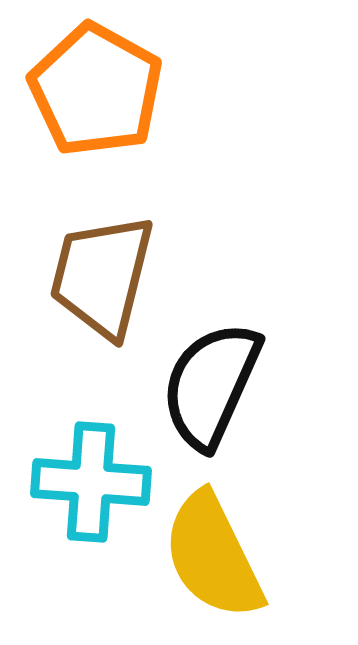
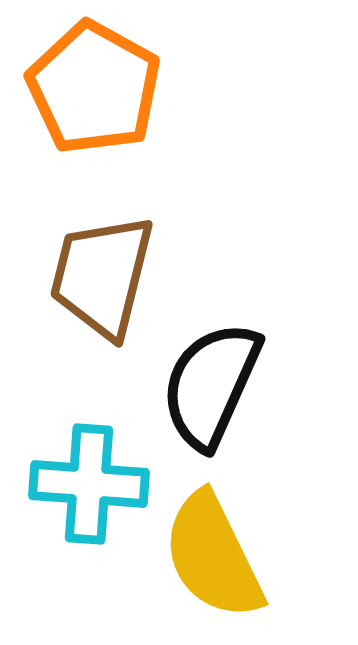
orange pentagon: moved 2 px left, 2 px up
cyan cross: moved 2 px left, 2 px down
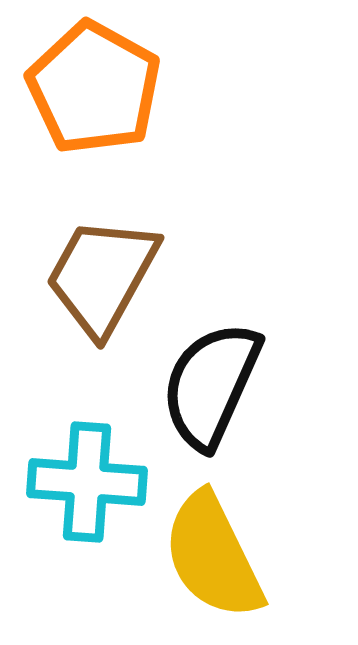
brown trapezoid: rotated 15 degrees clockwise
cyan cross: moved 2 px left, 2 px up
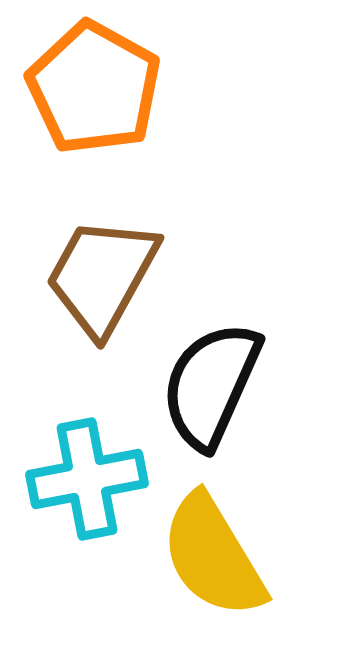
cyan cross: moved 3 px up; rotated 15 degrees counterclockwise
yellow semicircle: rotated 5 degrees counterclockwise
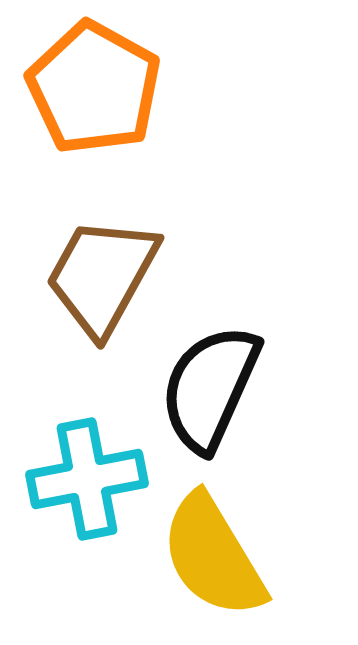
black semicircle: moved 1 px left, 3 px down
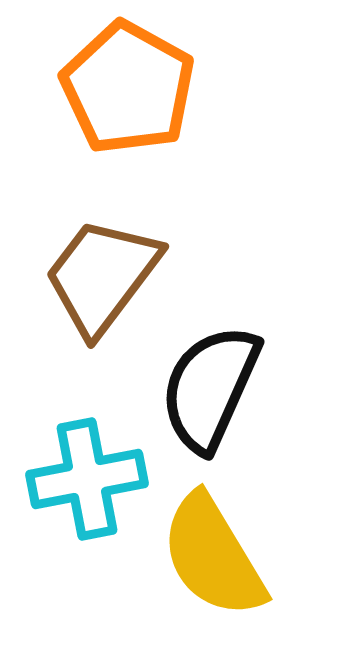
orange pentagon: moved 34 px right
brown trapezoid: rotated 8 degrees clockwise
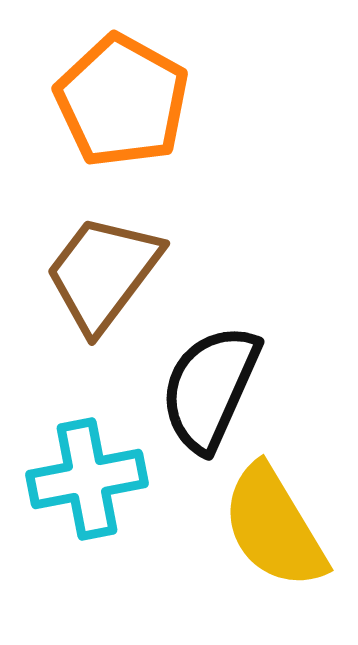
orange pentagon: moved 6 px left, 13 px down
brown trapezoid: moved 1 px right, 3 px up
yellow semicircle: moved 61 px right, 29 px up
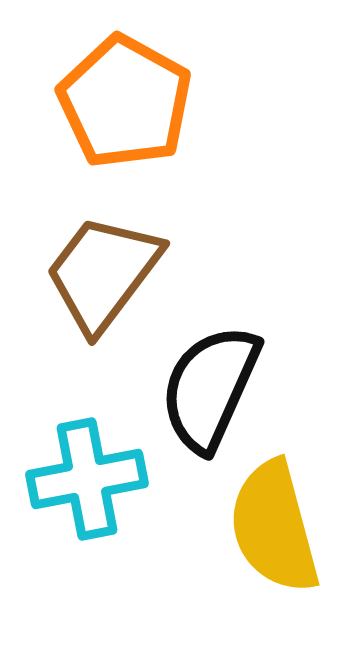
orange pentagon: moved 3 px right, 1 px down
yellow semicircle: rotated 16 degrees clockwise
